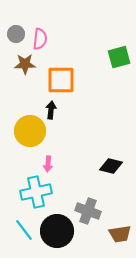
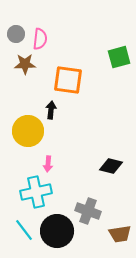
orange square: moved 7 px right; rotated 8 degrees clockwise
yellow circle: moved 2 px left
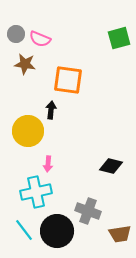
pink semicircle: rotated 105 degrees clockwise
green square: moved 19 px up
brown star: rotated 10 degrees clockwise
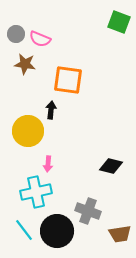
green square: moved 16 px up; rotated 35 degrees clockwise
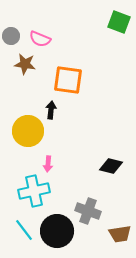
gray circle: moved 5 px left, 2 px down
cyan cross: moved 2 px left, 1 px up
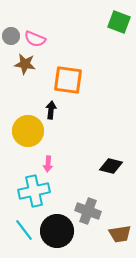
pink semicircle: moved 5 px left
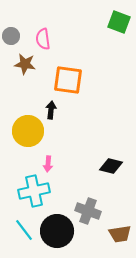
pink semicircle: moved 8 px right; rotated 60 degrees clockwise
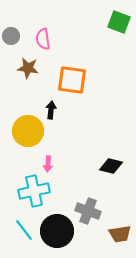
brown star: moved 3 px right, 4 px down
orange square: moved 4 px right
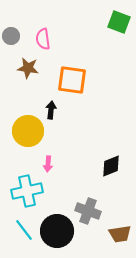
black diamond: rotated 35 degrees counterclockwise
cyan cross: moved 7 px left
